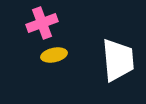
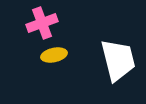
white trapezoid: rotated 9 degrees counterclockwise
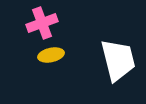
yellow ellipse: moved 3 px left
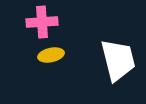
pink cross: moved 1 px up; rotated 16 degrees clockwise
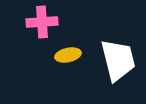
yellow ellipse: moved 17 px right
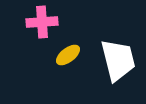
yellow ellipse: rotated 25 degrees counterclockwise
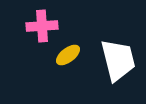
pink cross: moved 4 px down
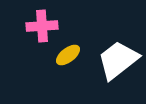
white trapezoid: rotated 114 degrees counterclockwise
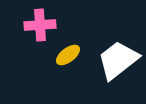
pink cross: moved 2 px left, 1 px up
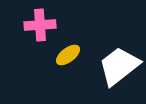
white trapezoid: moved 1 px right, 6 px down
